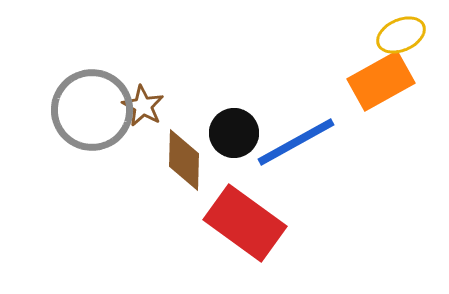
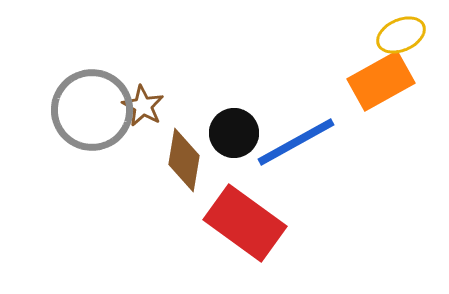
brown diamond: rotated 8 degrees clockwise
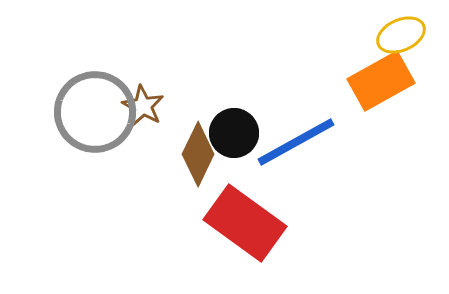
gray circle: moved 3 px right, 2 px down
brown diamond: moved 14 px right, 6 px up; rotated 16 degrees clockwise
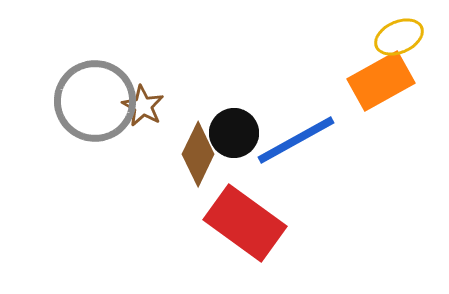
yellow ellipse: moved 2 px left, 2 px down
gray circle: moved 11 px up
blue line: moved 2 px up
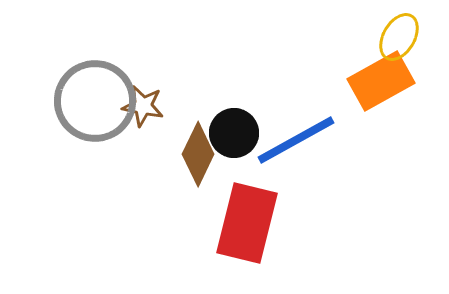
yellow ellipse: rotated 36 degrees counterclockwise
brown star: rotated 18 degrees counterclockwise
red rectangle: moved 2 px right; rotated 68 degrees clockwise
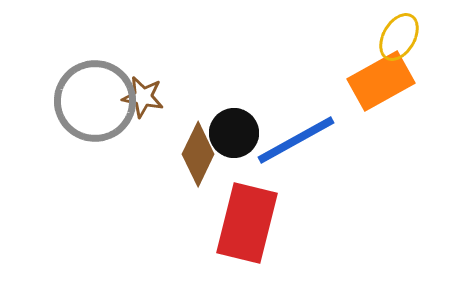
brown star: moved 9 px up
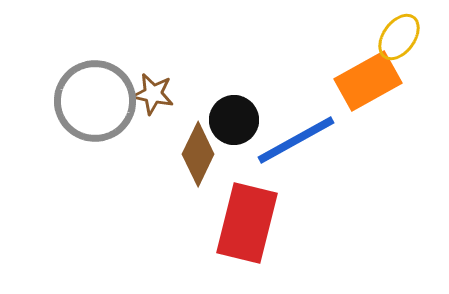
yellow ellipse: rotated 6 degrees clockwise
orange rectangle: moved 13 px left
brown star: moved 10 px right, 3 px up
black circle: moved 13 px up
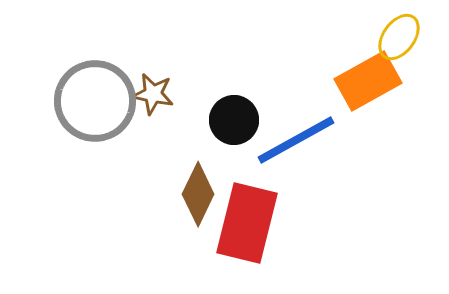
brown diamond: moved 40 px down
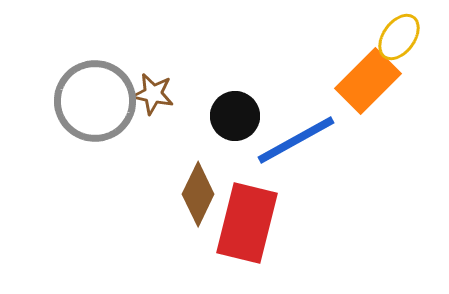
orange rectangle: rotated 16 degrees counterclockwise
black circle: moved 1 px right, 4 px up
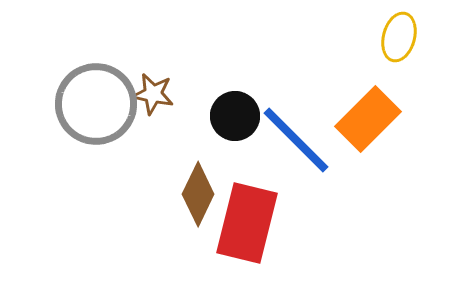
yellow ellipse: rotated 21 degrees counterclockwise
orange rectangle: moved 38 px down
gray circle: moved 1 px right, 3 px down
blue line: rotated 74 degrees clockwise
